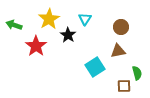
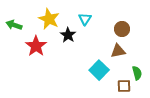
yellow star: rotated 15 degrees counterclockwise
brown circle: moved 1 px right, 2 px down
cyan square: moved 4 px right, 3 px down; rotated 12 degrees counterclockwise
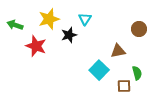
yellow star: rotated 30 degrees clockwise
green arrow: moved 1 px right
brown circle: moved 17 px right
black star: moved 1 px right; rotated 21 degrees clockwise
red star: rotated 15 degrees counterclockwise
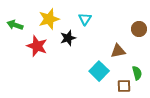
black star: moved 1 px left, 3 px down
red star: moved 1 px right
cyan square: moved 1 px down
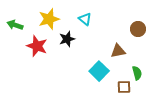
cyan triangle: rotated 24 degrees counterclockwise
brown circle: moved 1 px left
black star: moved 1 px left, 1 px down
brown square: moved 1 px down
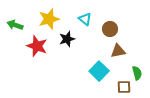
brown circle: moved 28 px left
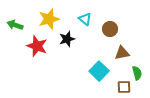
brown triangle: moved 4 px right, 2 px down
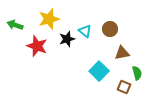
cyan triangle: moved 12 px down
brown square: rotated 24 degrees clockwise
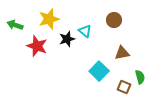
brown circle: moved 4 px right, 9 px up
green semicircle: moved 3 px right, 4 px down
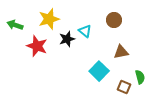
brown triangle: moved 1 px left, 1 px up
